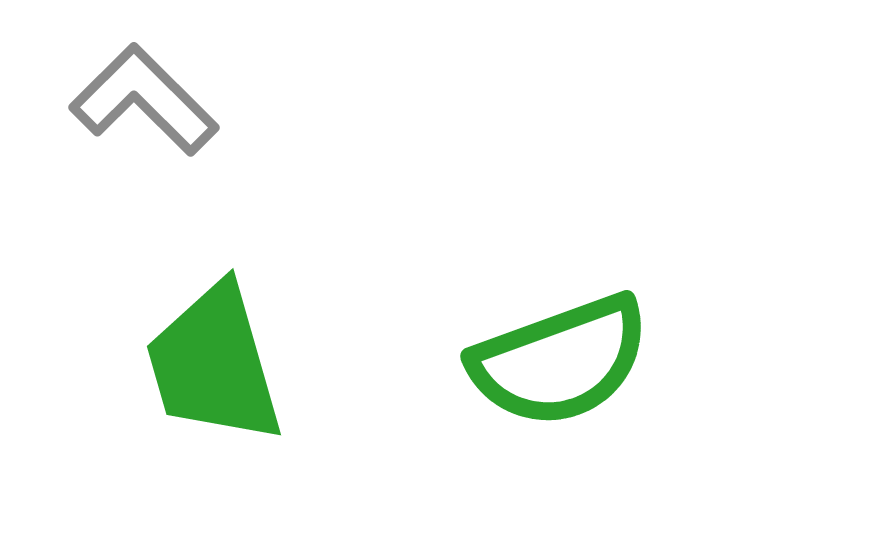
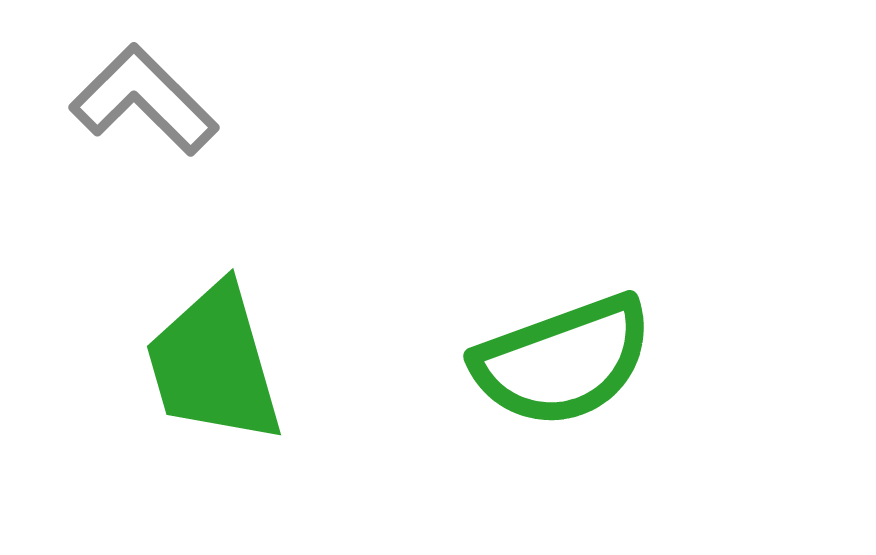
green semicircle: moved 3 px right
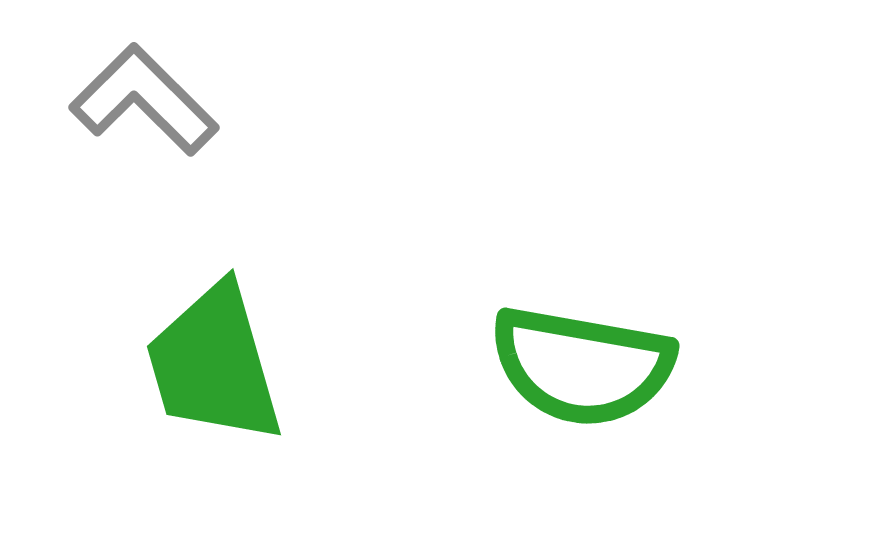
green semicircle: moved 19 px right, 5 px down; rotated 30 degrees clockwise
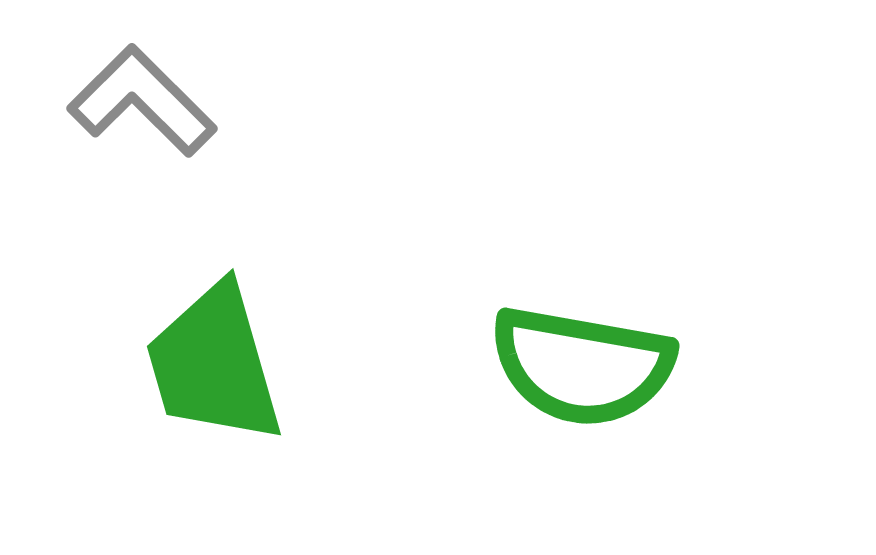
gray L-shape: moved 2 px left, 1 px down
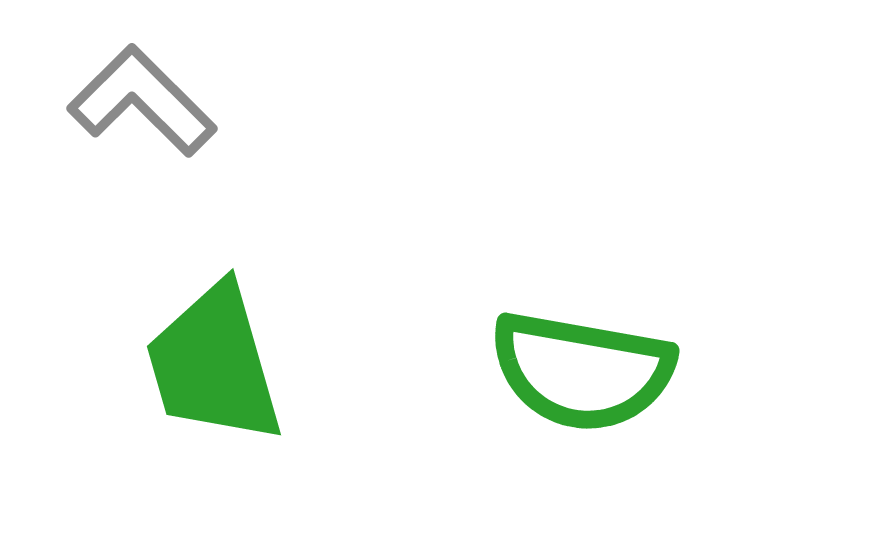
green semicircle: moved 5 px down
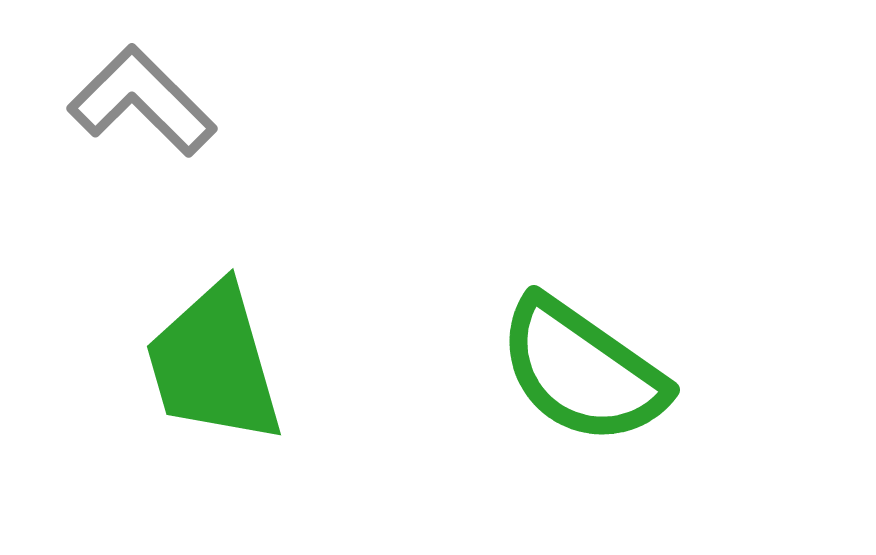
green semicircle: rotated 25 degrees clockwise
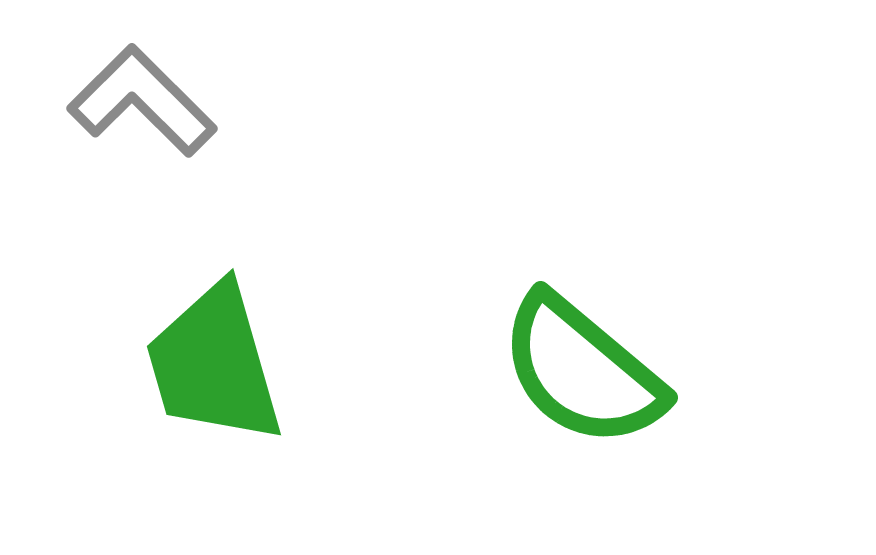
green semicircle: rotated 5 degrees clockwise
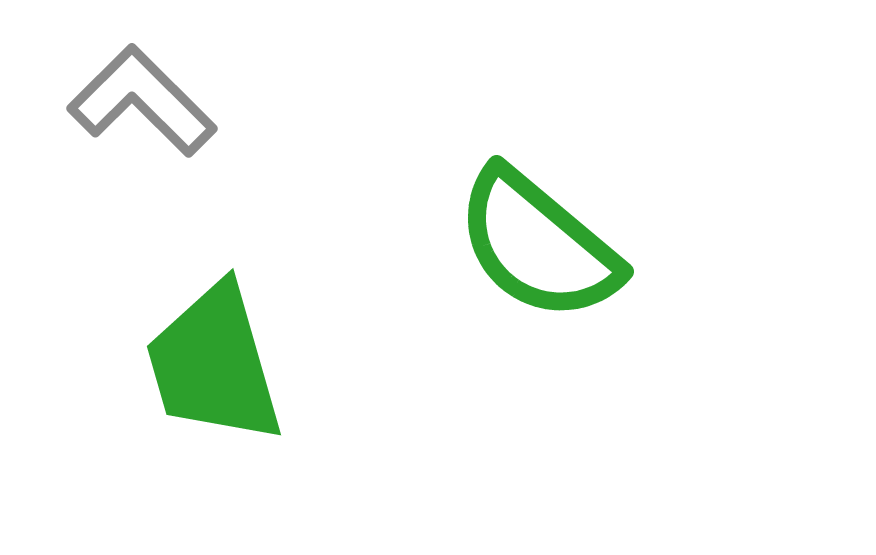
green semicircle: moved 44 px left, 126 px up
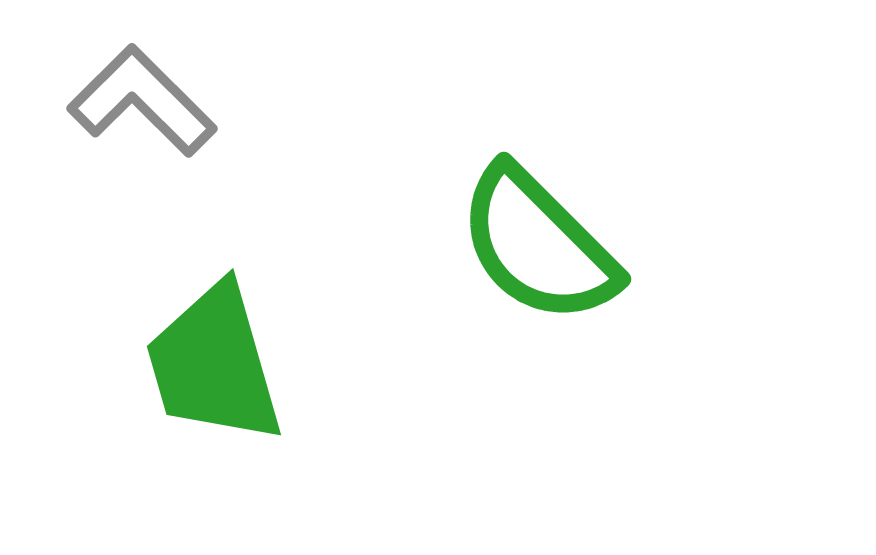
green semicircle: rotated 5 degrees clockwise
